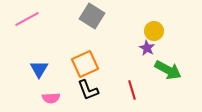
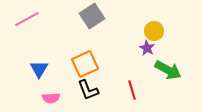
gray square: rotated 25 degrees clockwise
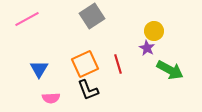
green arrow: moved 2 px right
red line: moved 14 px left, 26 px up
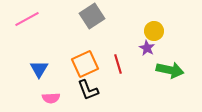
green arrow: rotated 16 degrees counterclockwise
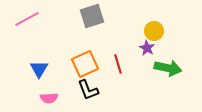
gray square: rotated 15 degrees clockwise
green arrow: moved 2 px left, 2 px up
pink semicircle: moved 2 px left
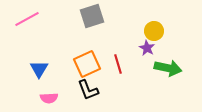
orange square: moved 2 px right
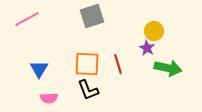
orange square: rotated 28 degrees clockwise
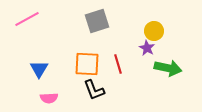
gray square: moved 5 px right, 5 px down
black L-shape: moved 6 px right
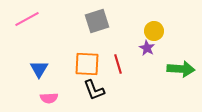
green arrow: moved 13 px right, 1 px down; rotated 8 degrees counterclockwise
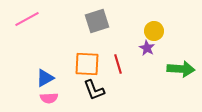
blue triangle: moved 6 px right, 9 px down; rotated 30 degrees clockwise
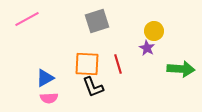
black L-shape: moved 1 px left, 3 px up
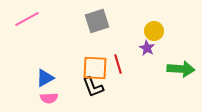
orange square: moved 8 px right, 4 px down
